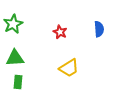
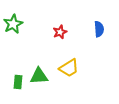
red star: rotated 24 degrees clockwise
green triangle: moved 24 px right, 18 px down
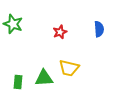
green star: rotated 24 degrees counterclockwise
yellow trapezoid: rotated 45 degrees clockwise
green triangle: moved 5 px right, 2 px down
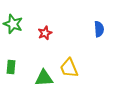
red star: moved 15 px left, 1 px down
yellow trapezoid: rotated 55 degrees clockwise
green rectangle: moved 7 px left, 15 px up
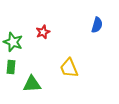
green star: moved 18 px down
blue semicircle: moved 2 px left, 4 px up; rotated 21 degrees clockwise
red star: moved 2 px left, 1 px up
green triangle: moved 12 px left, 6 px down
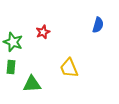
blue semicircle: moved 1 px right
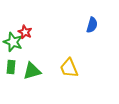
blue semicircle: moved 6 px left
red star: moved 18 px left; rotated 24 degrees counterclockwise
green triangle: moved 13 px up; rotated 12 degrees counterclockwise
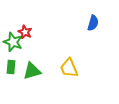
blue semicircle: moved 1 px right, 2 px up
